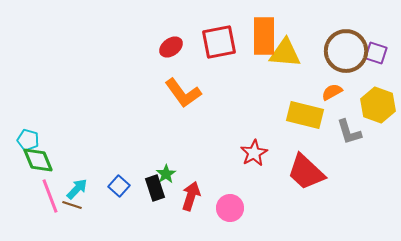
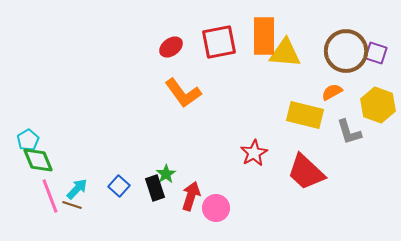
cyan pentagon: rotated 25 degrees clockwise
pink circle: moved 14 px left
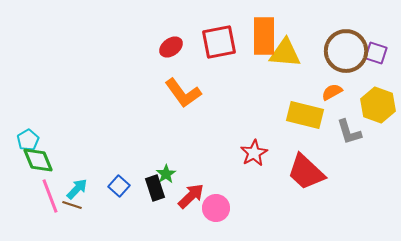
red arrow: rotated 28 degrees clockwise
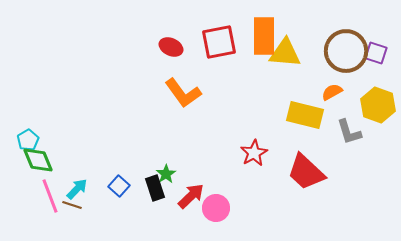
red ellipse: rotated 60 degrees clockwise
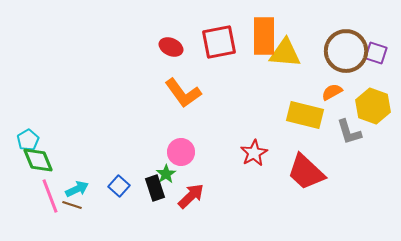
yellow hexagon: moved 5 px left, 1 px down
cyan arrow: rotated 20 degrees clockwise
pink circle: moved 35 px left, 56 px up
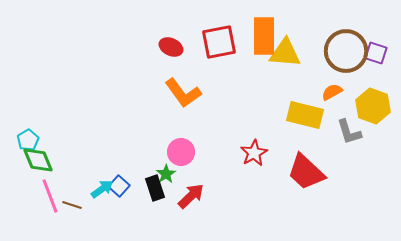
cyan arrow: moved 25 px right; rotated 10 degrees counterclockwise
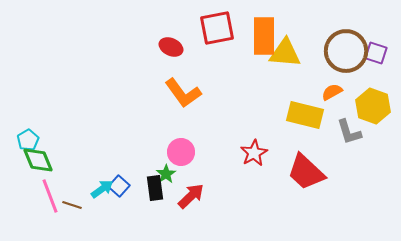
red square: moved 2 px left, 14 px up
black rectangle: rotated 10 degrees clockwise
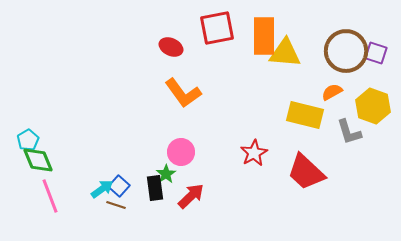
brown line: moved 44 px right
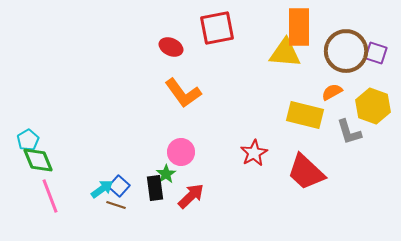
orange rectangle: moved 35 px right, 9 px up
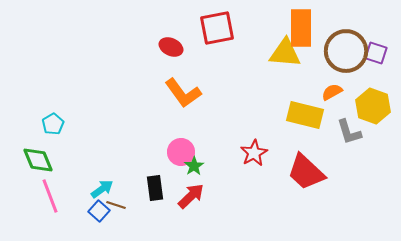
orange rectangle: moved 2 px right, 1 px down
cyan pentagon: moved 25 px right, 16 px up
green star: moved 28 px right, 8 px up
blue square: moved 20 px left, 25 px down
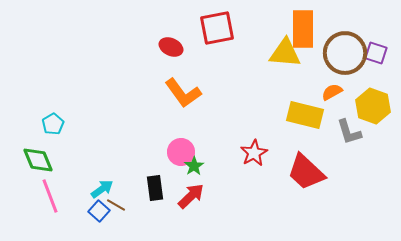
orange rectangle: moved 2 px right, 1 px down
brown circle: moved 1 px left, 2 px down
brown line: rotated 12 degrees clockwise
